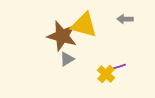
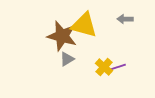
yellow cross: moved 2 px left, 7 px up
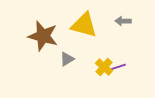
gray arrow: moved 2 px left, 2 px down
brown star: moved 19 px left
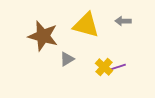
yellow triangle: moved 2 px right
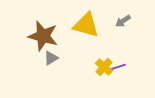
gray arrow: rotated 35 degrees counterclockwise
gray triangle: moved 16 px left, 1 px up
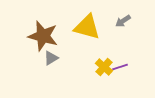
yellow triangle: moved 1 px right, 2 px down
purple line: moved 2 px right
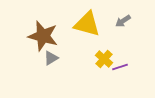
yellow triangle: moved 3 px up
yellow cross: moved 8 px up
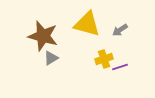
gray arrow: moved 3 px left, 9 px down
yellow cross: rotated 30 degrees clockwise
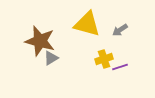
brown star: moved 3 px left, 5 px down
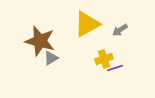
yellow triangle: rotated 44 degrees counterclockwise
purple line: moved 5 px left, 1 px down
